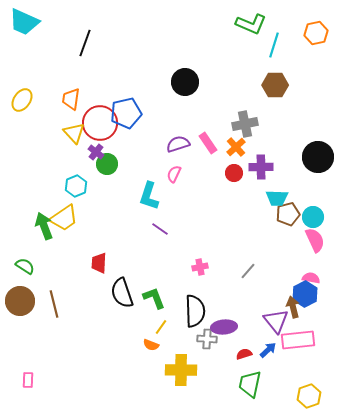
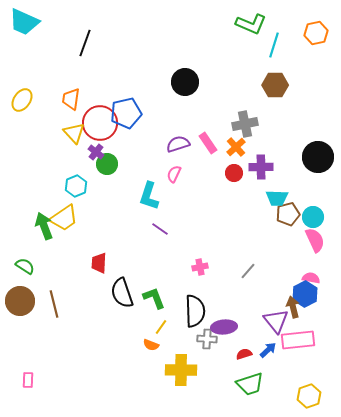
green trapezoid at (250, 384): rotated 120 degrees counterclockwise
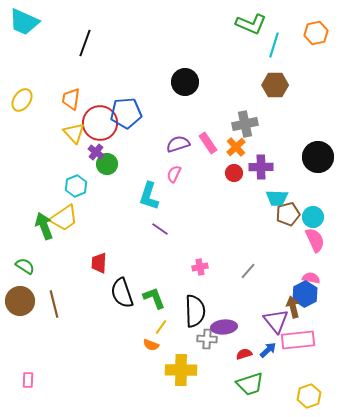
blue pentagon at (126, 113): rotated 8 degrees clockwise
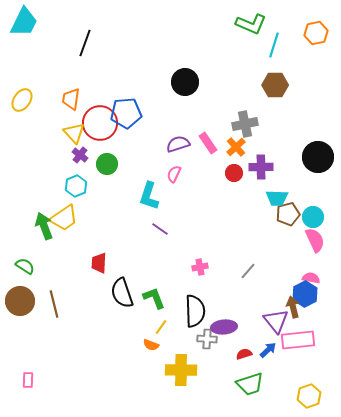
cyan trapezoid at (24, 22): rotated 88 degrees counterclockwise
purple cross at (96, 152): moved 16 px left, 3 px down
